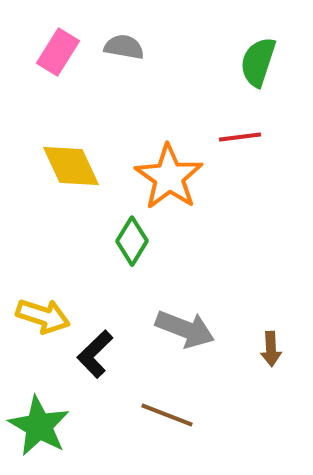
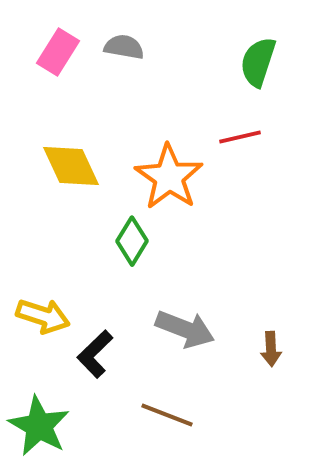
red line: rotated 6 degrees counterclockwise
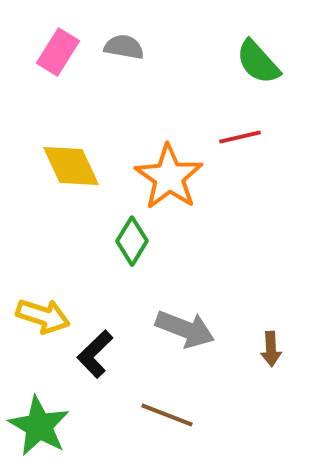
green semicircle: rotated 60 degrees counterclockwise
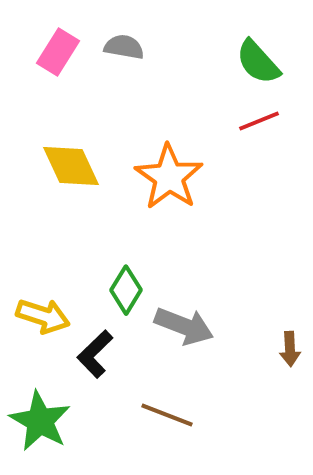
red line: moved 19 px right, 16 px up; rotated 9 degrees counterclockwise
green diamond: moved 6 px left, 49 px down
gray arrow: moved 1 px left, 3 px up
brown arrow: moved 19 px right
green star: moved 1 px right, 5 px up
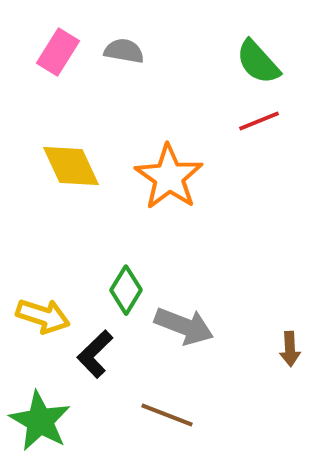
gray semicircle: moved 4 px down
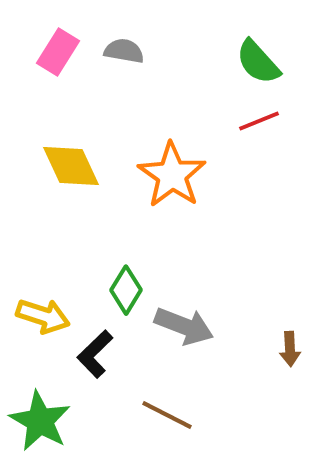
orange star: moved 3 px right, 2 px up
brown line: rotated 6 degrees clockwise
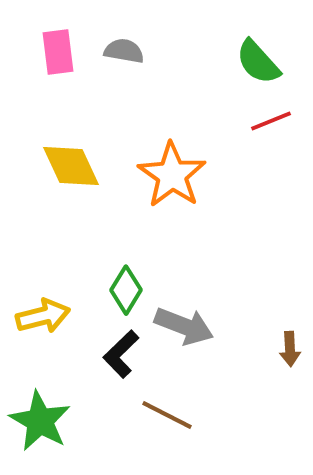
pink rectangle: rotated 39 degrees counterclockwise
red line: moved 12 px right
yellow arrow: rotated 32 degrees counterclockwise
black L-shape: moved 26 px right
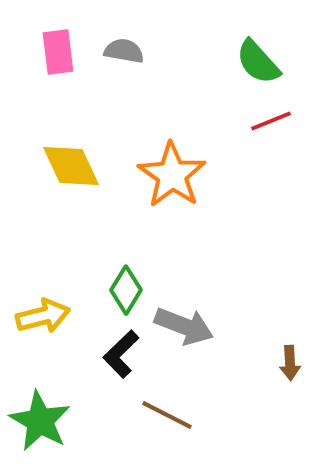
brown arrow: moved 14 px down
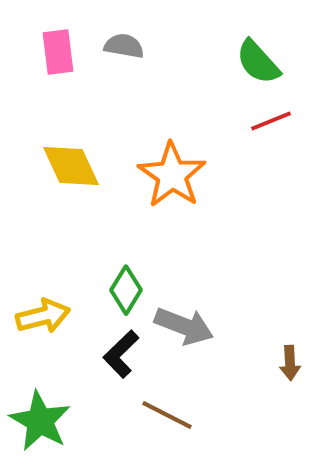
gray semicircle: moved 5 px up
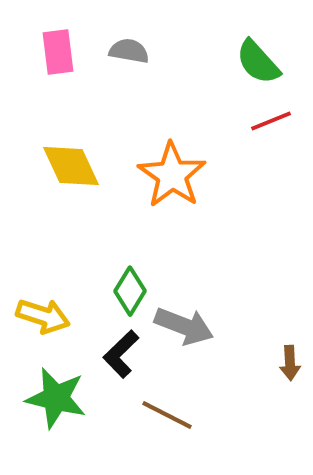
gray semicircle: moved 5 px right, 5 px down
green diamond: moved 4 px right, 1 px down
yellow arrow: rotated 32 degrees clockwise
green star: moved 16 px right, 23 px up; rotated 16 degrees counterclockwise
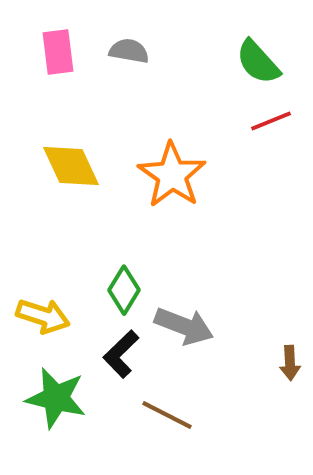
green diamond: moved 6 px left, 1 px up
